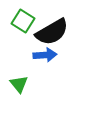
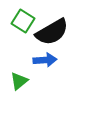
blue arrow: moved 5 px down
green triangle: moved 3 px up; rotated 30 degrees clockwise
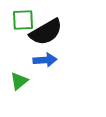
green square: moved 1 px up; rotated 35 degrees counterclockwise
black semicircle: moved 6 px left
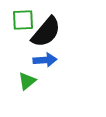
black semicircle: rotated 20 degrees counterclockwise
green triangle: moved 8 px right
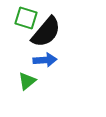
green square: moved 3 px right, 2 px up; rotated 20 degrees clockwise
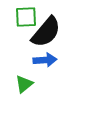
green square: moved 1 px up; rotated 20 degrees counterclockwise
green triangle: moved 3 px left, 3 px down
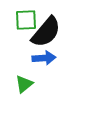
green square: moved 3 px down
blue arrow: moved 1 px left, 2 px up
